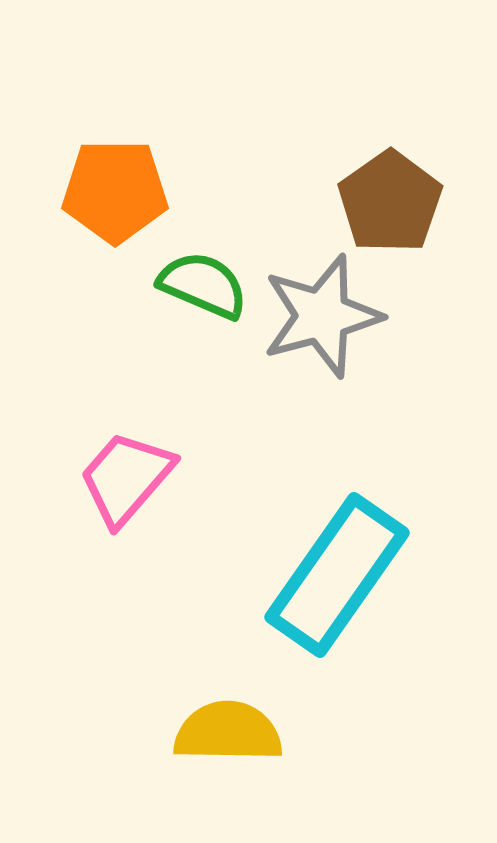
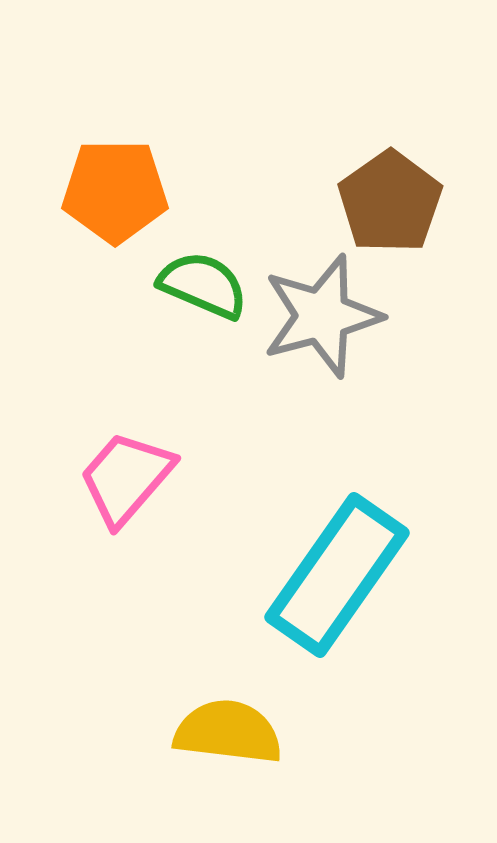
yellow semicircle: rotated 6 degrees clockwise
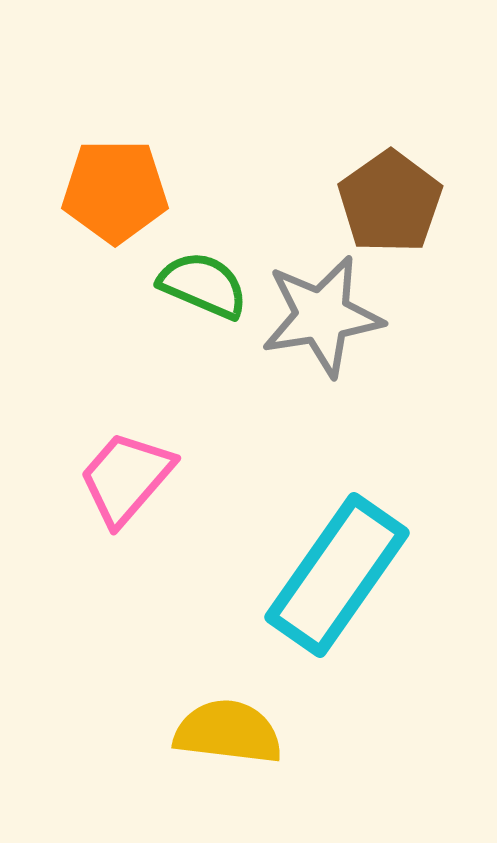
gray star: rotated 6 degrees clockwise
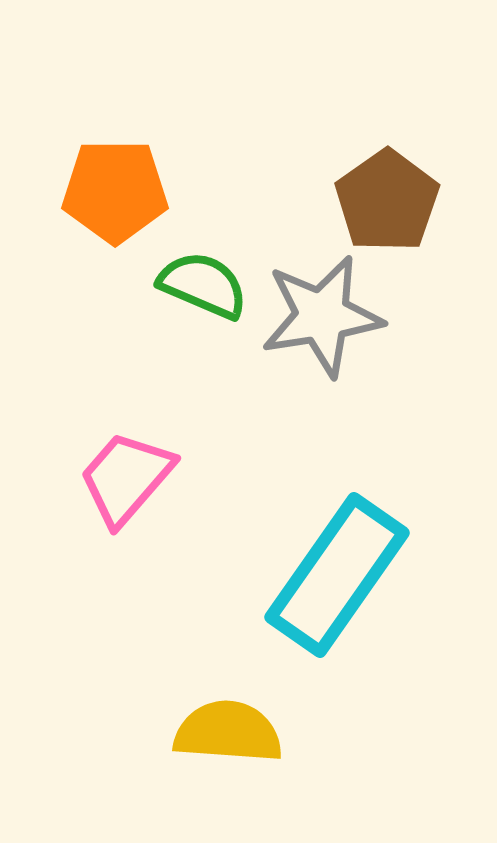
brown pentagon: moved 3 px left, 1 px up
yellow semicircle: rotated 3 degrees counterclockwise
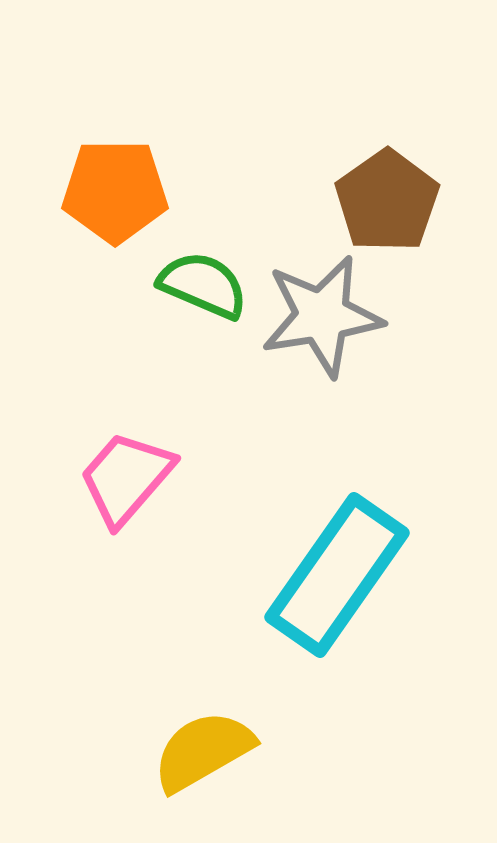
yellow semicircle: moved 25 px left, 19 px down; rotated 34 degrees counterclockwise
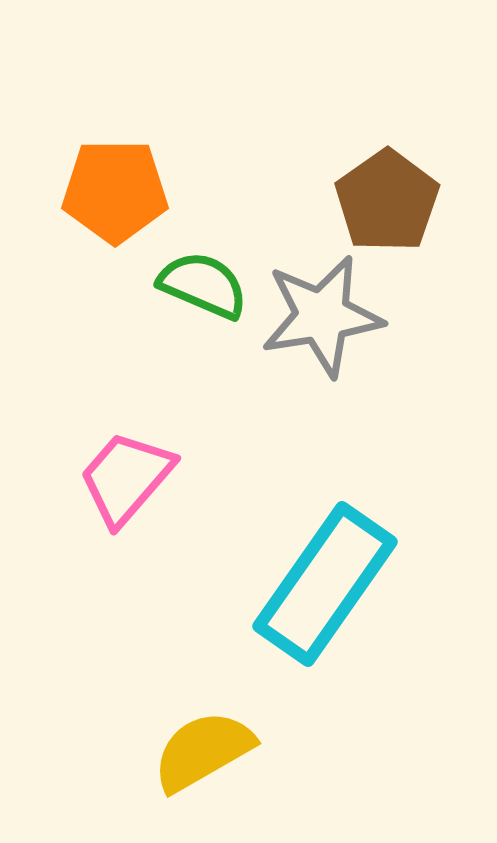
cyan rectangle: moved 12 px left, 9 px down
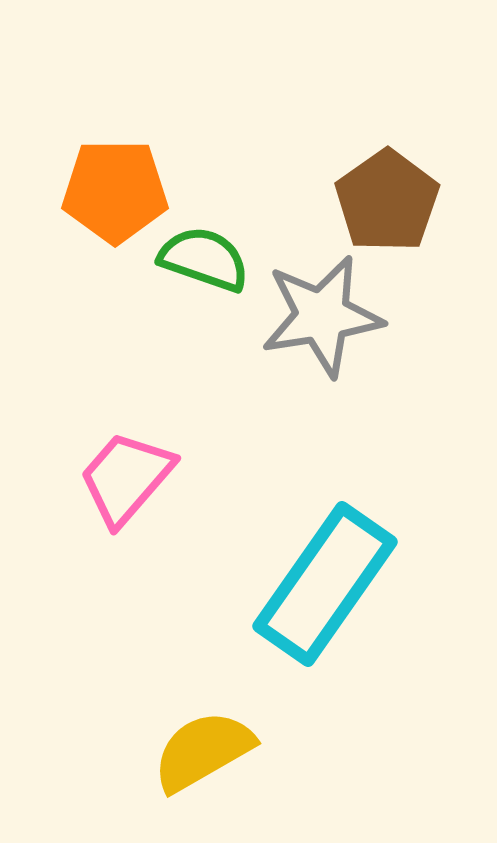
green semicircle: moved 1 px right, 26 px up; rotated 4 degrees counterclockwise
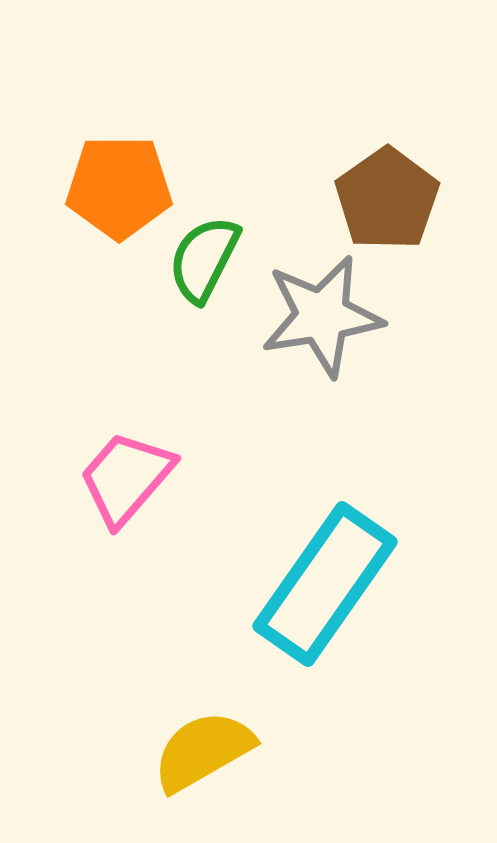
orange pentagon: moved 4 px right, 4 px up
brown pentagon: moved 2 px up
green semicircle: rotated 82 degrees counterclockwise
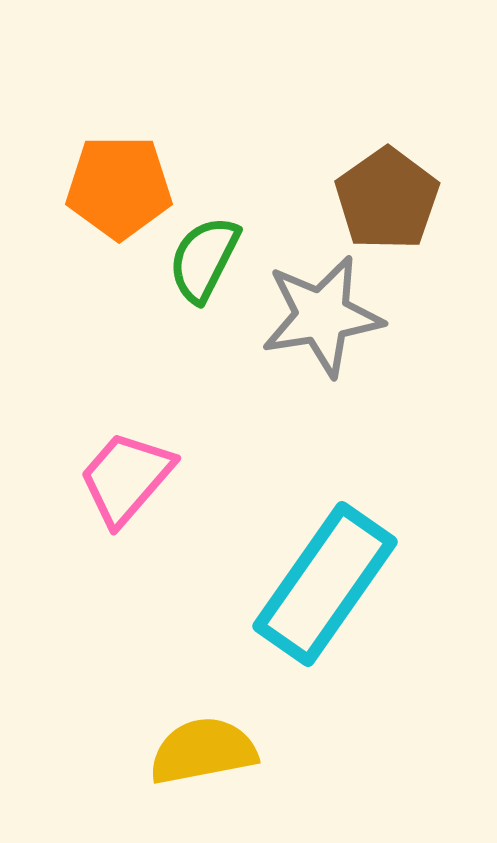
yellow semicircle: rotated 19 degrees clockwise
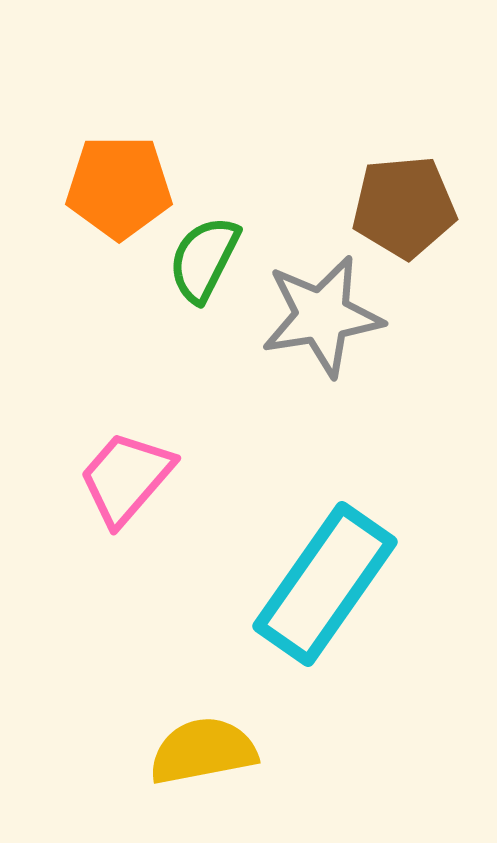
brown pentagon: moved 17 px right, 8 px down; rotated 30 degrees clockwise
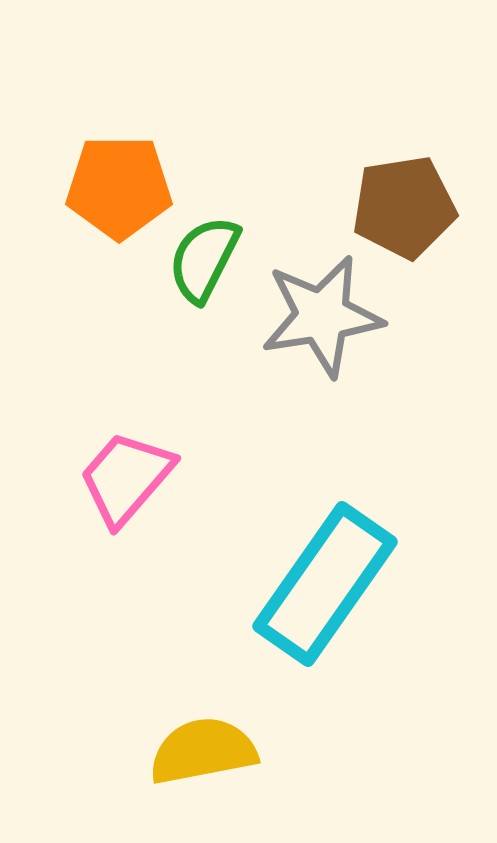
brown pentagon: rotated 4 degrees counterclockwise
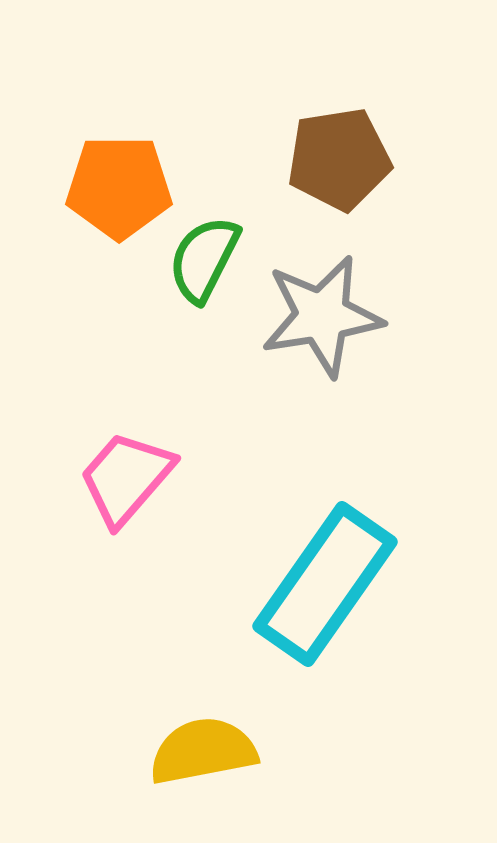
brown pentagon: moved 65 px left, 48 px up
